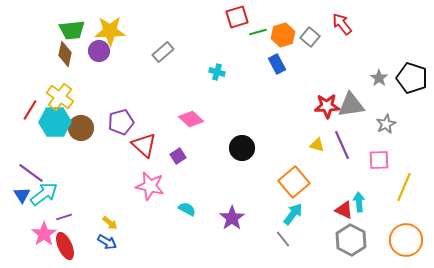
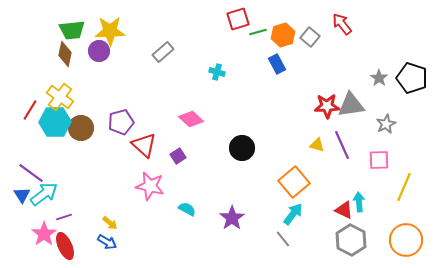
red square at (237, 17): moved 1 px right, 2 px down
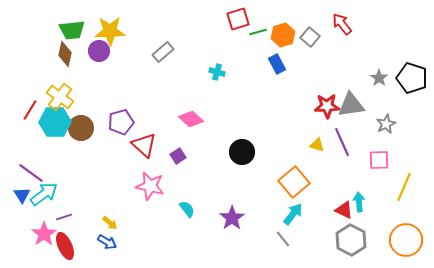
purple line at (342, 145): moved 3 px up
black circle at (242, 148): moved 4 px down
cyan semicircle at (187, 209): rotated 24 degrees clockwise
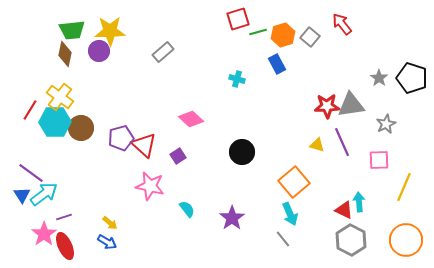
cyan cross at (217, 72): moved 20 px right, 7 px down
purple pentagon at (121, 122): moved 16 px down
cyan arrow at (293, 214): moved 3 px left; rotated 120 degrees clockwise
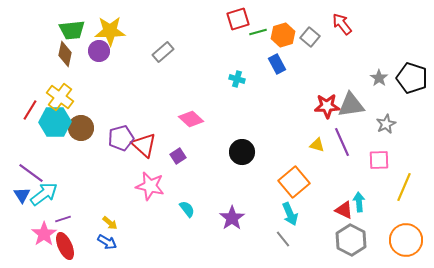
purple line at (64, 217): moved 1 px left, 2 px down
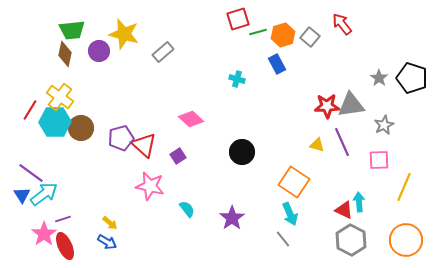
yellow star at (110, 31): moved 14 px right, 3 px down; rotated 16 degrees clockwise
gray star at (386, 124): moved 2 px left, 1 px down
orange square at (294, 182): rotated 16 degrees counterclockwise
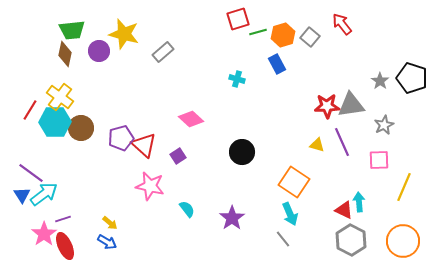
gray star at (379, 78): moved 1 px right, 3 px down
orange circle at (406, 240): moved 3 px left, 1 px down
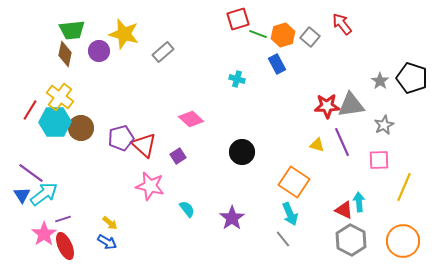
green line at (258, 32): moved 2 px down; rotated 36 degrees clockwise
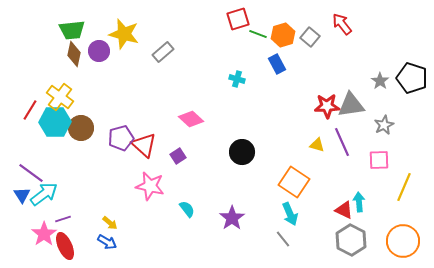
brown diamond at (65, 54): moved 9 px right
